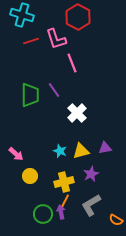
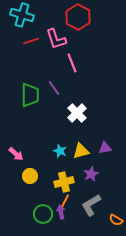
purple line: moved 2 px up
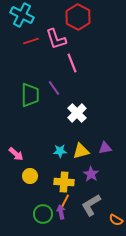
cyan cross: rotated 10 degrees clockwise
cyan star: rotated 24 degrees counterclockwise
purple star: rotated 14 degrees counterclockwise
yellow cross: rotated 18 degrees clockwise
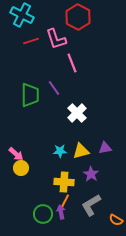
yellow circle: moved 9 px left, 8 px up
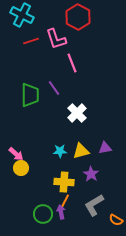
gray L-shape: moved 3 px right
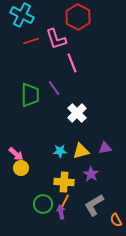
green circle: moved 10 px up
orange semicircle: rotated 32 degrees clockwise
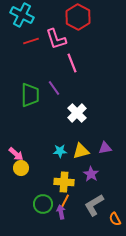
orange semicircle: moved 1 px left, 1 px up
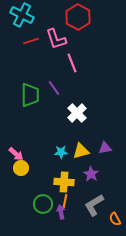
cyan star: moved 1 px right, 1 px down
orange line: rotated 16 degrees counterclockwise
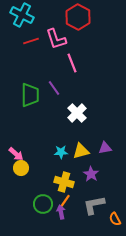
yellow cross: rotated 12 degrees clockwise
orange line: rotated 24 degrees clockwise
gray L-shape: rotated 20 degrees clockwise
